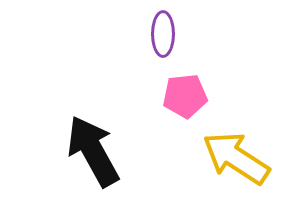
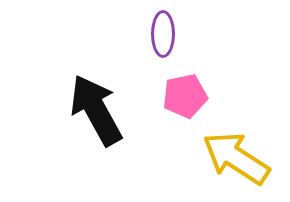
pink pentagon: rotated 6 degrees counterclockwise
black arrow: moved 3 px right, 41 px up
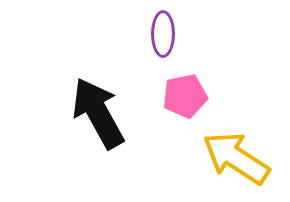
black arrow: moved 2 px right, 3 px down
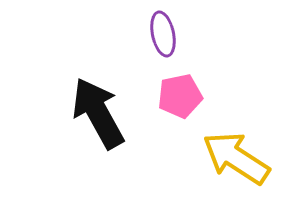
purple ellipse: rotated 12 degrees counterclockwise
pink pentagon: moved 5 px left
